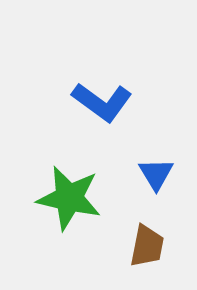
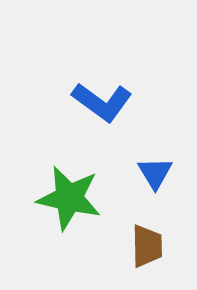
blue triangle: moved 1 px left, 1 px up
brown trapezoid: rotated 12 degrees counterclockwise
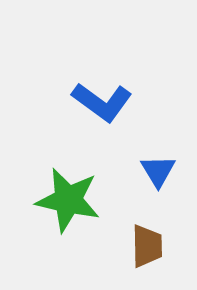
blue triangle: moved 3 px right, 2 px up
green star: moved 1 px left, 2 px down
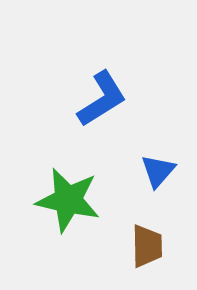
blue L-shape: moved 3 px up; rotated 68 degrees counterclockwise
blue triangle: rotated 12 degrees clockwise
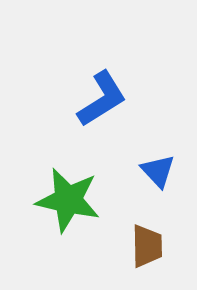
blue triangle: rotated 24 degrees counterclockwise
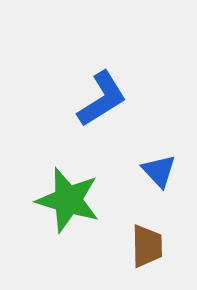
blue triangle: moved 1 px right
green star: rotated 4 degrees clockwise
